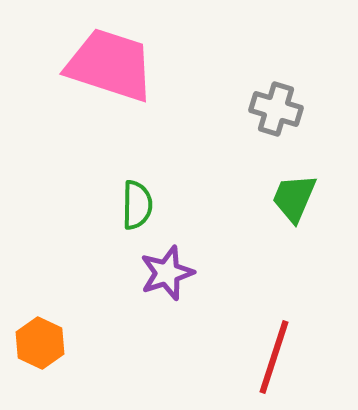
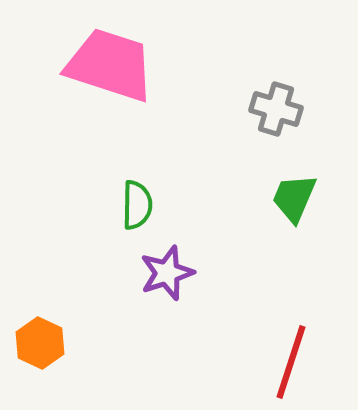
red line: moved 17 px right, 5 px down
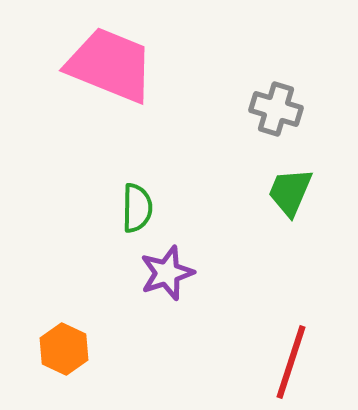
pink trapezoid: rotated 4 degrees clockwise
green trapezoid: moved 4 px left, 6 px up
green semicircle: moved 3 px down
orange hexagon: moved 24 px right, 6 px down
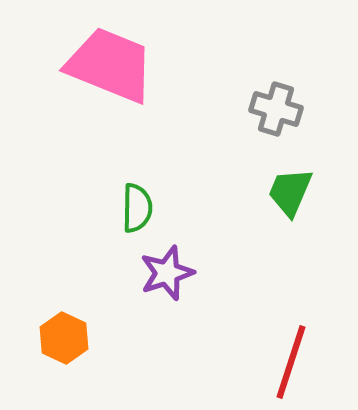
orange hexagon: moved 11 px up
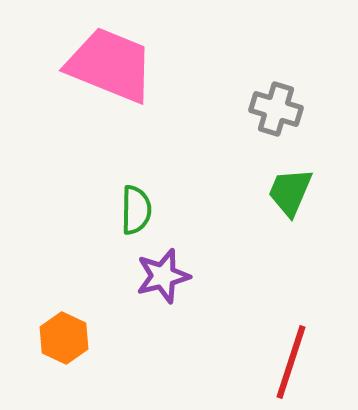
green semicircle: moved 1 px left, 2 px down
purple star: moved 4 px left, 3 px down; rotated 4 degrees clockwise
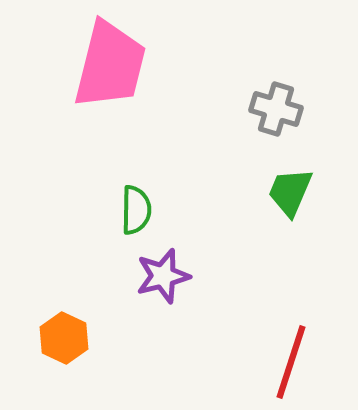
pink trapezoid: rotated 82 degrees clockwise
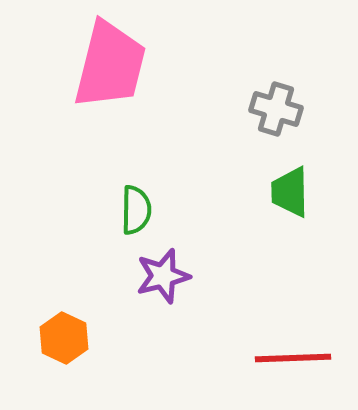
green trapezoid: rotated 24 degrees counterclockwise
red line: moved 2 px right, 4 px up; rotated 70 degrees clockwise
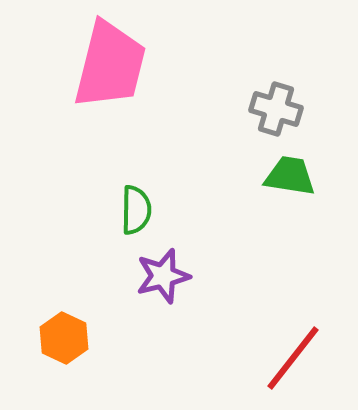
green trapezoid: moved 16 px up; rotated 100 degrees clockwise
red line: rotated 50 degrees counterclockwise
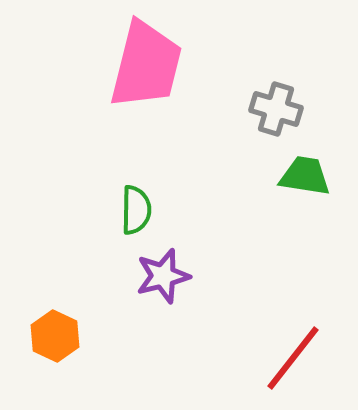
pink trapezoid: moved 36 px right
green trapezoid: moved 15 px right
orange hexagon: moved 9 px left, 2 px up
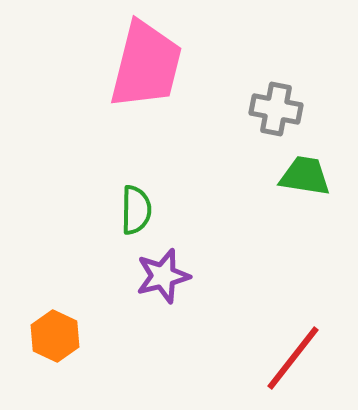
gray cross: rotated 6 degrees counterclockwise
